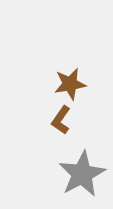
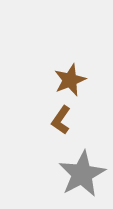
brown star: moved 4 px up; rotated 12 degrees counterclockwise
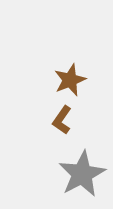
brown L-shape: moved 1 px right
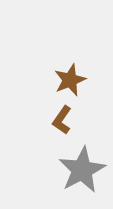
gray star: moved 4 px up
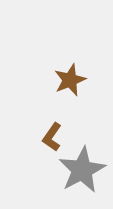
brown L-shape: moved 10 px left, 17 px down
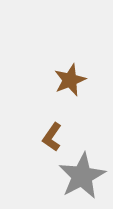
gray star: moved 6 px down
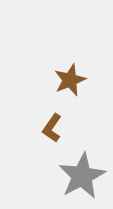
brown L-shape: moved 9 px up
